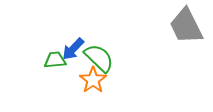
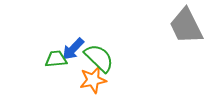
green trapezoid: moved 1 px right, 1 px up
orange star: rotated 24 degrees clockwise
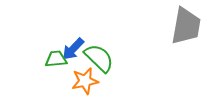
gray trapezoid: rotated 144 degrees counterclockwise
orange star: moved 8 px left, 1 px down
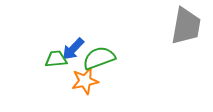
green semicircle: rotated 64 degrees counterclockwise
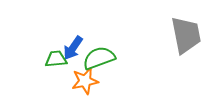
gray trapezoid: moved 9 px down; rotated 21 degrees counterclockwise
blue arrow: moved 1 px up; rotated 10 degrees counterclockwise
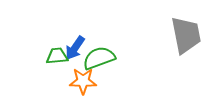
blue arrow: moved 2 px right
green trapezoid: moved 1 px right, 3 px up
orange star: moved 2 px left; rotated 12 degrees clockwise
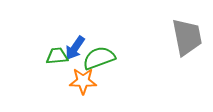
gray trapezoid: moved 1 px right, 2 px down
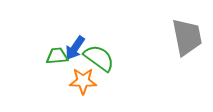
green semicircle: rotated 56 degrees clockwise
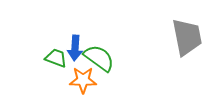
blue arrow: rotated 30 degrees counterclockwise
green trapezoid: moved 1 px left, 2 px down; rotated 25 degrees clockwise
orange star: moved 1 px up
